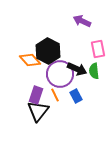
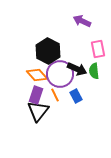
orange diamond: moved 7 px right, 15 px down
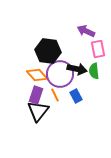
purple arrow: moved 4 px right, 10 px down
black hexagon: rotated 20 degrees counterclockwise
black arrow: rotated 12 degrees counterclockwise
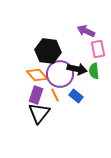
blue rectangle: rotated 24 degrees counterclockwise
black triangle: moved 1 px right, 2 px down
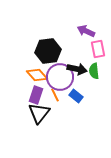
black hexagon: rotated 15 degrees counterclockwise
purple circle: moved 3 px down
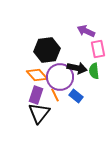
black hexagon: moved 1 px left, 1 px up
black arrow: moved 1 px up
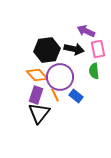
black arrow: moved 3 px left, 19 px up
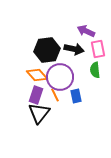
green semicircle: moved 1 px right, 1 px up
blue rectangle: rotated 40 degrees clockwise
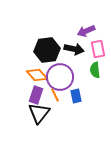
purple arrow: rotated 48 degrees counterclockwise
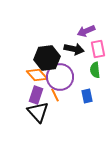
black hexagon: moved 8 px down
blue rectangle: moved 11 px right
black triangle: moved 1 px left, 1 px up; rotated 20 degrees counterclockwise
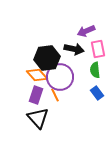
blue rectangle: moved 10 px right, 3 px up; rotated 24 degrees counterclockwise
black triangle: moved 6 px down
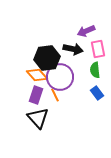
black arrow: moved 1 px left
